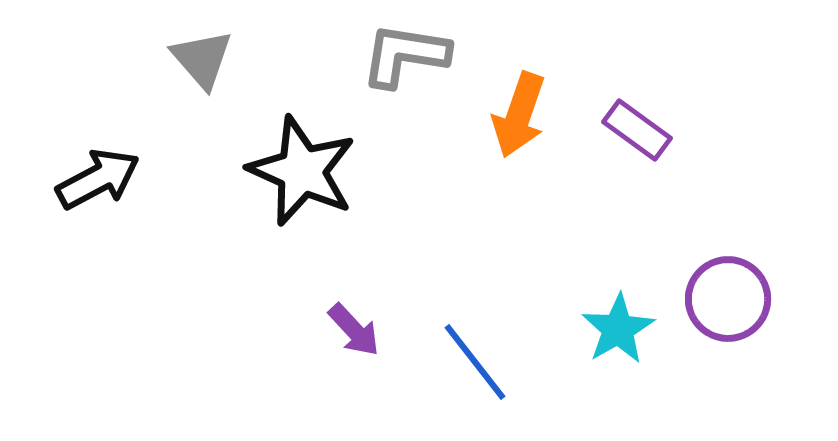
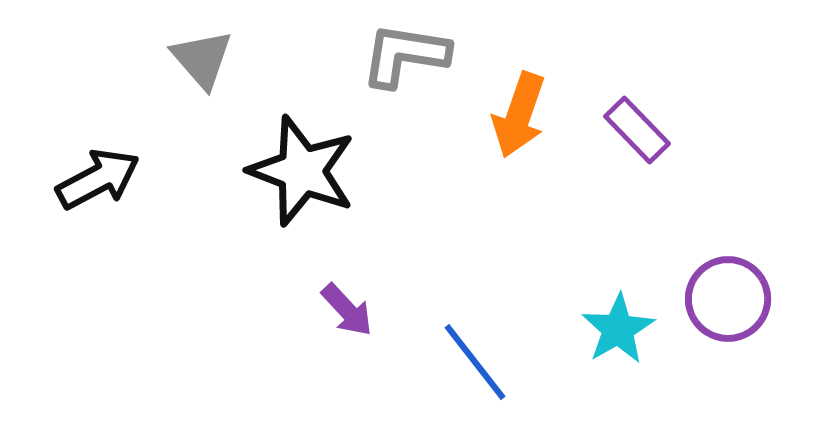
purple rectangle: rotated 10 degrees clockwise
black star: rotated 3 degrees counterclockwise
purple arrow: moved 7 px left, 20 px up
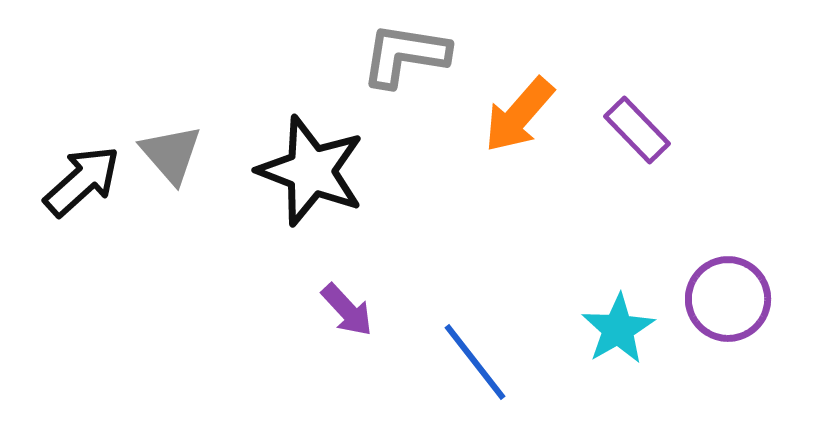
gray triangle: moved 31 px left, 95 px down
orange arrow: rotated 22 degrees clockwise
black star: moved 9 px right
black arrow: moved 16 px left, 2 px down; rotated 14 degrees counterclockwise
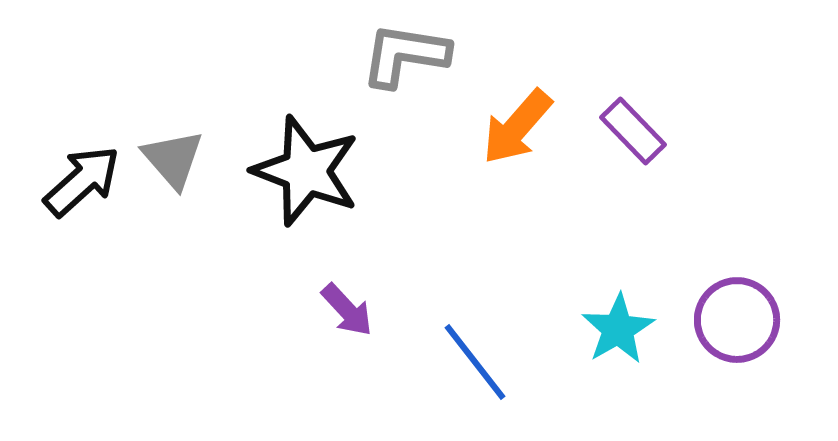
orange arrow: moved 2 px left, 12 px down
purple rectangle: moved 4 px left, 1 px down
gray triangle: moved 2 px right, 5 px down
black star: moved 5 px left
purple circle: moved 9 px right, 21 px down
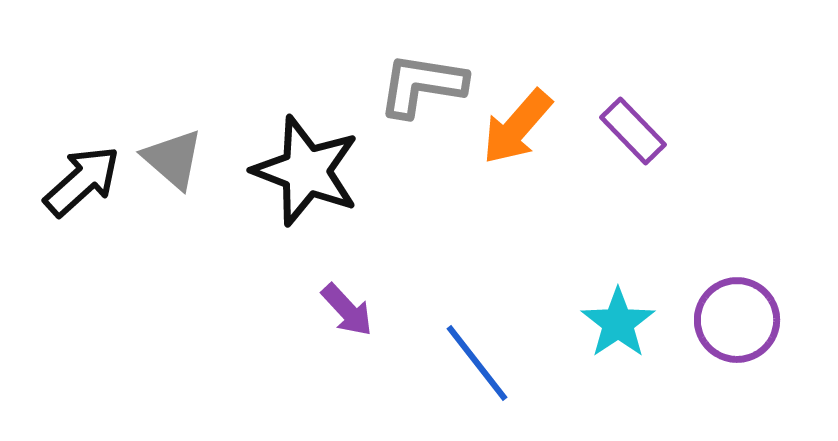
gray L-shape: moved 17 px right, 30 px down
gray triangle: rotated 8 degrees counterclockwise
cyan star: moved 6 px up; rotated 4 degrees counterclockwise
blue line: moved 2 px right, 1 px down
